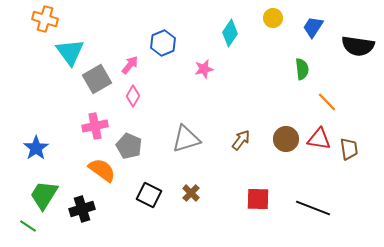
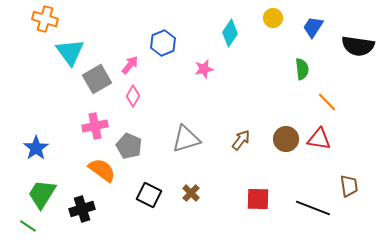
brown trapezoid: moved 37 px down
green trapezoid: moved 2 px left, 1 px up
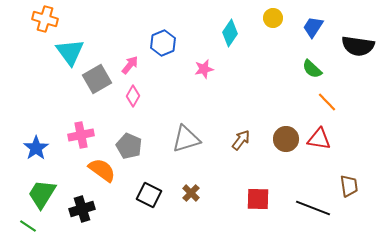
green semicircle: moved 10 px right; rotated 140 degrees clockwise
pink cross: moved 14 px left, 9 px down
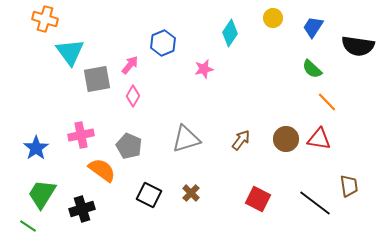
gray square: rotated 20 degrees clockwise
red square: rotated 25 degrees clockwise
black line: moved 2 px right, 5 px up; rotated 16 degrees clockwise
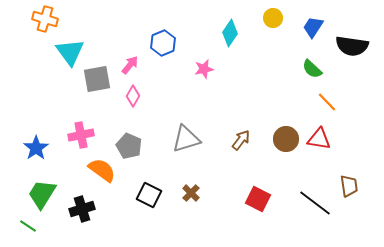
black semicircle: moved 6 px left
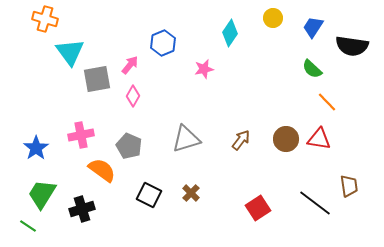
red square: moved 9 px down; rotated 30 degrees clockwise
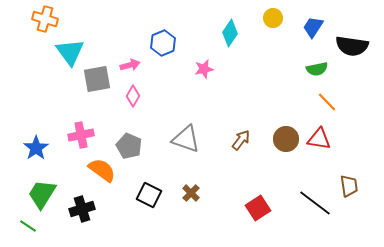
pink arrow: rotated 36 degrees clockwise
green semicircle: moved 5 px right; rotated 55 degrees counterclockwise
gray triangle: rotated 36 degrees clockwise
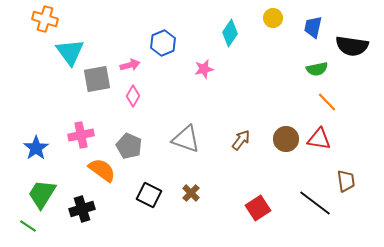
blue trapezoid: rotated 20 degrees counterclockwise
brown trapezoid: moved 3 px left, 5 px up
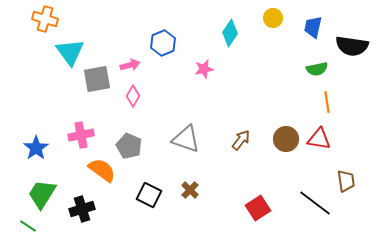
orange line: rotated 35 degrees clockwise
brown cross: moved 1 px left, 3 px up
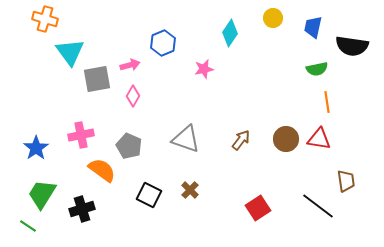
black line: moved 3 px right, 3 px down
